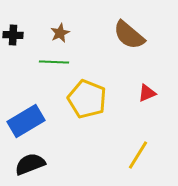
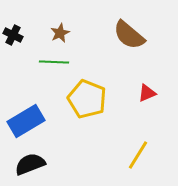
black cross: rotated 24 degrees clockwise
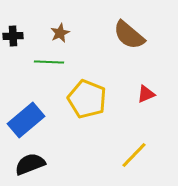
black cross: moved 1 px down; rotated 30 degrees counterclockwise
green line: moved 5 px left
red triangle: moved 1 px left, 1 px down
blue rectangle: moved 1 px up; rotated 9 degrees counterclockwise
yellow line: moved 4 px left; rotated 12 degrees clockwise
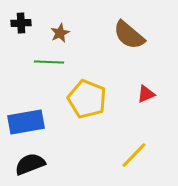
black cross: moved 8 px right, 13 px up
blue rectangle: moved 2 px down; rotated 30 degrees clockwise
